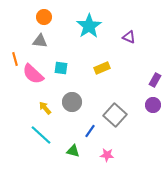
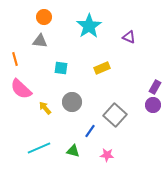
pink semicircle: moved 12 px left, 15 px down
purple rectangle: moved 7 px down
cyan line: moved 2 px left, 13 px down; rotated 65 degrees counterclockwise
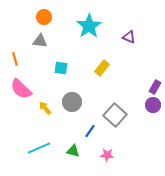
yellow rectangle: rotated 28 degrees counterclockwise
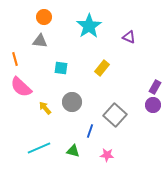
pink semicircle: moved 2 px up
blue line: rotated 16 degrees counterclockwise
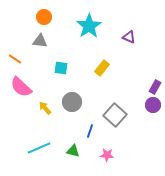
orange line: rotated 40 degrees counterclockwise
